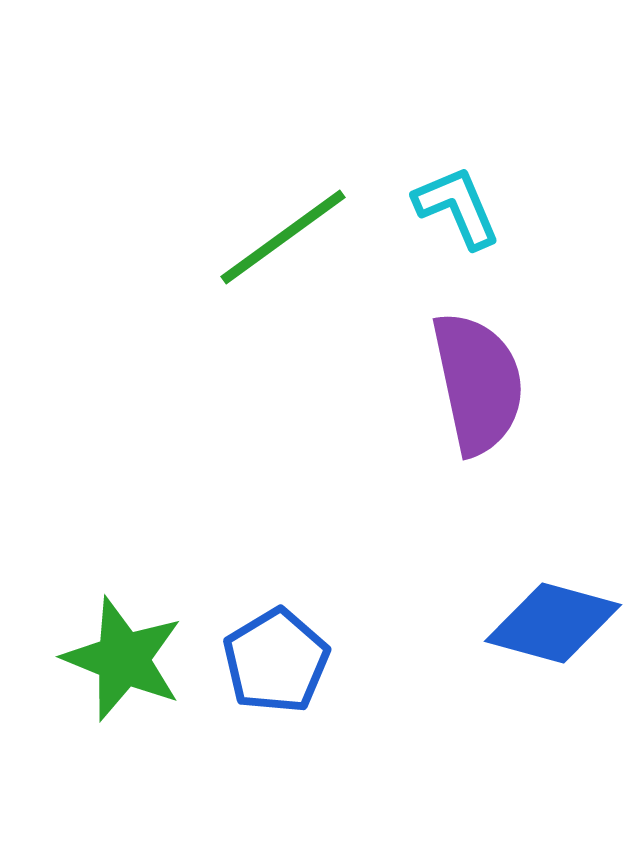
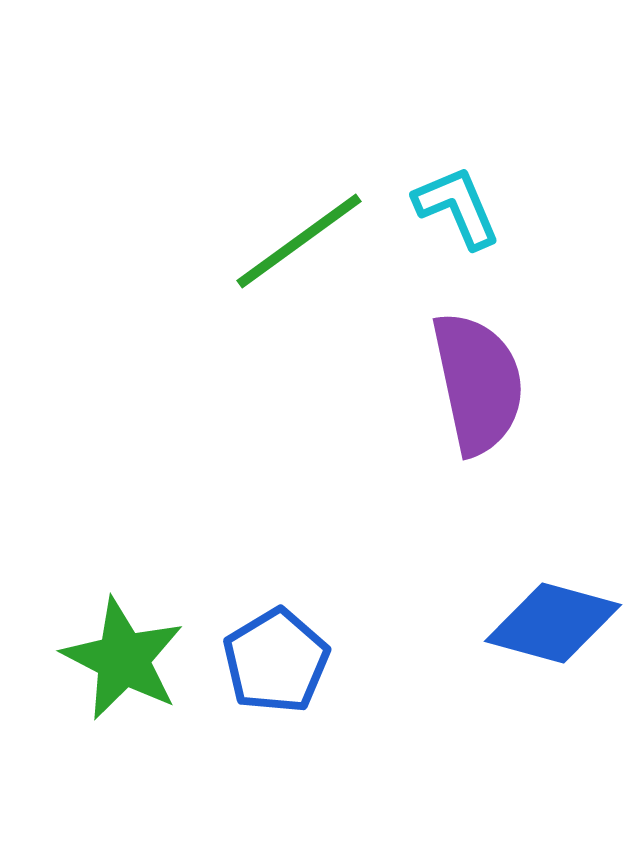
green line: moved 16 px right, 4 px down
green star: rotated 5 degrees clockwise
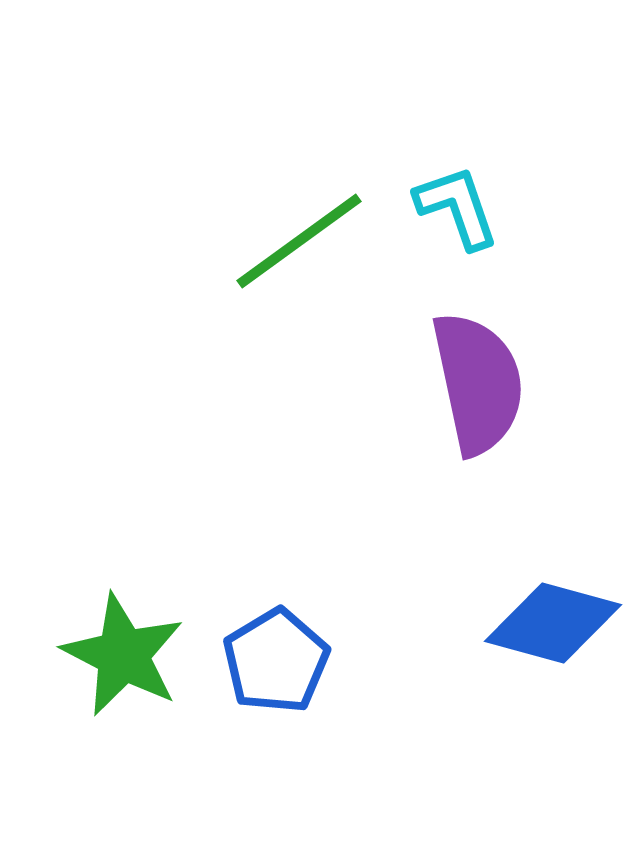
cyan L-shape: rotated 4 degrees clockwise
green star: moved 4 px up
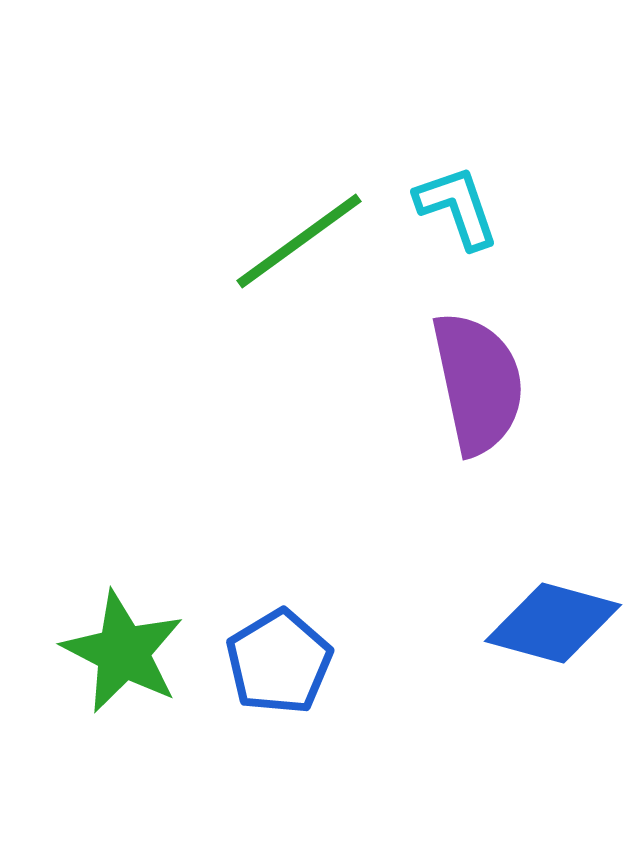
green star: moved 3 px up
blue pentagon: moved 3 px right, 1 px down
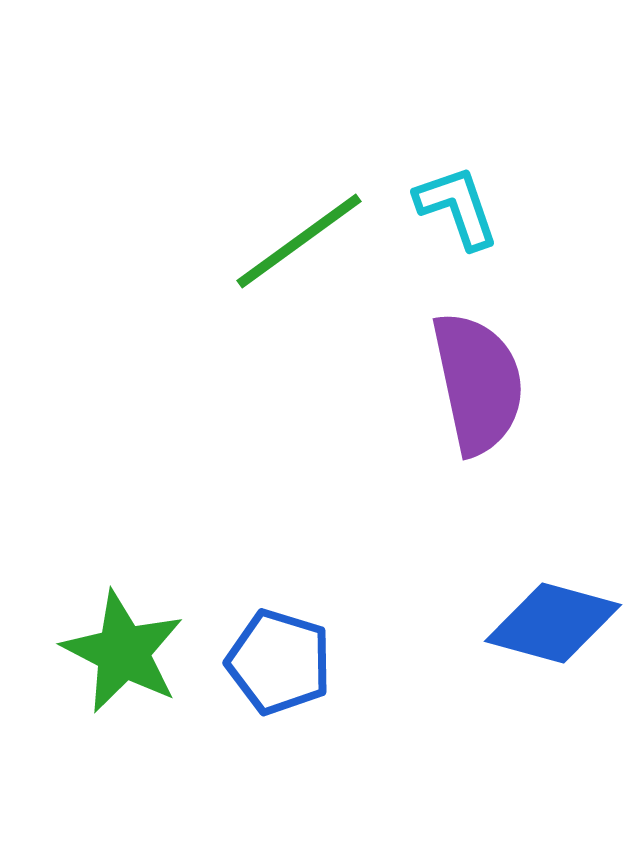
blue pentagon: rotated 24 degrees counterclockwise
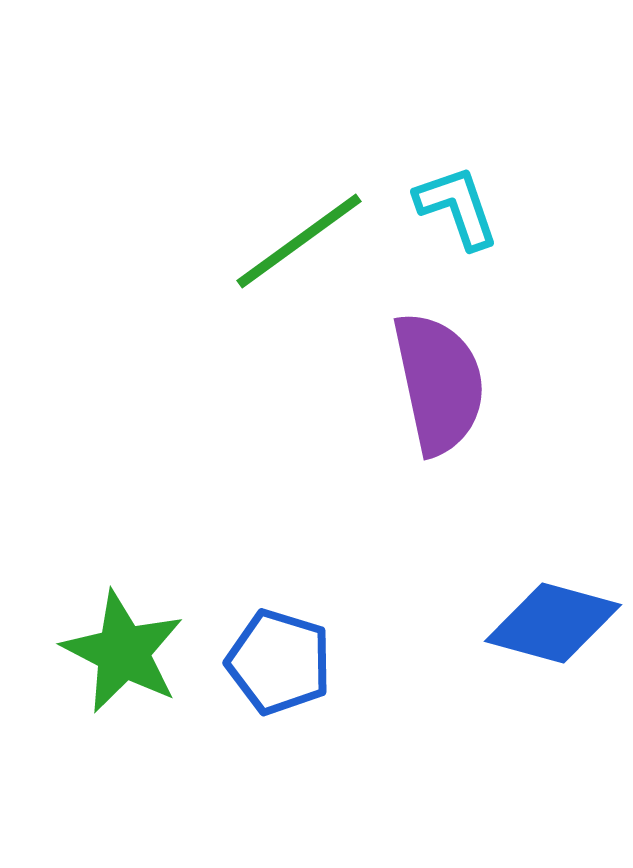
purple semicircle: moved 39 px left
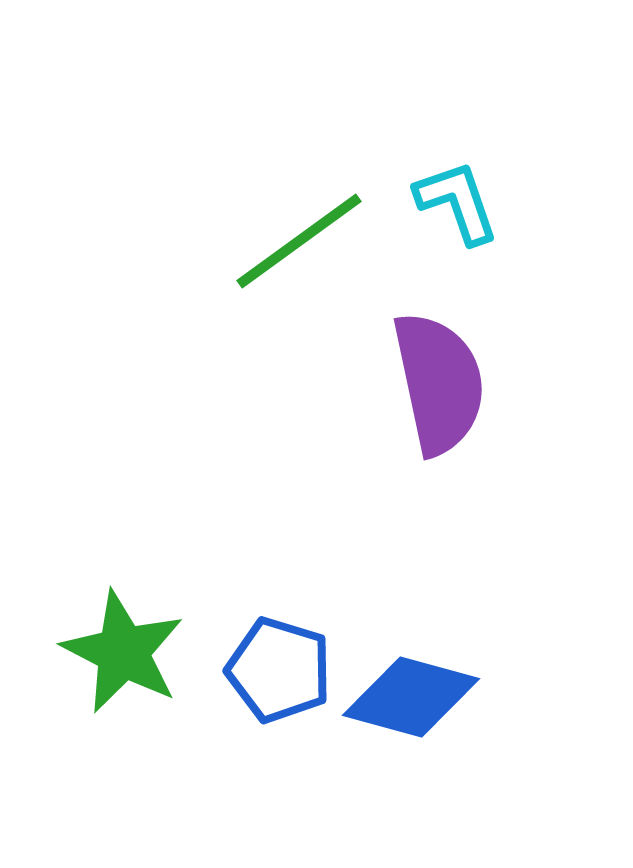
cyan L-shape: moved 5 px up
blue diamond: moved 142 px left, 74 px down
blue pentagon: moved 8 px down
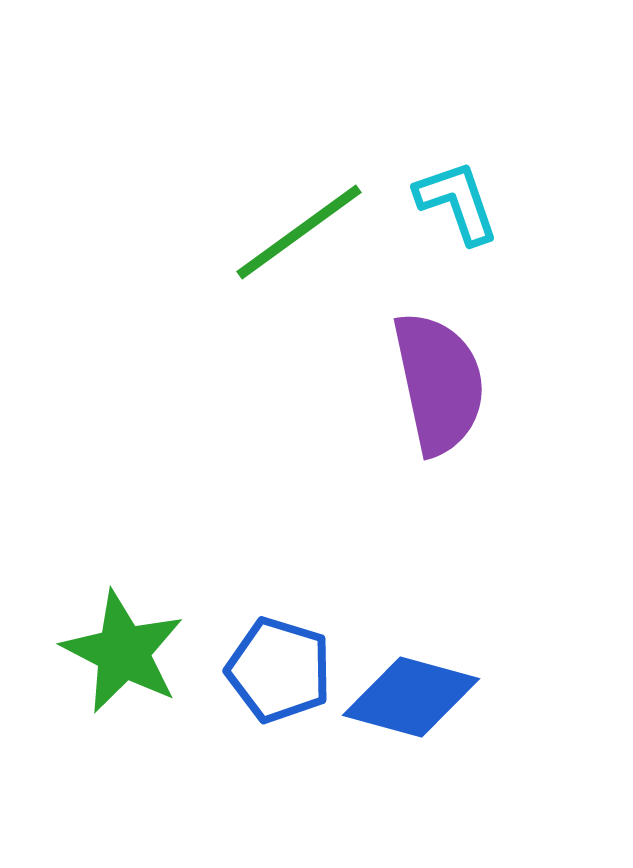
green line: moved 9 px up
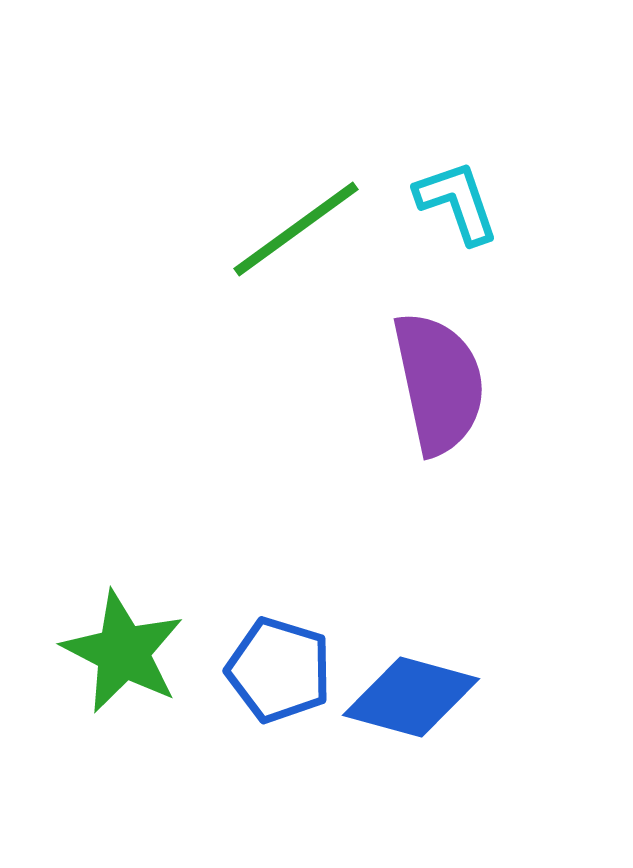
green line: moved 3 px left, 3 px up
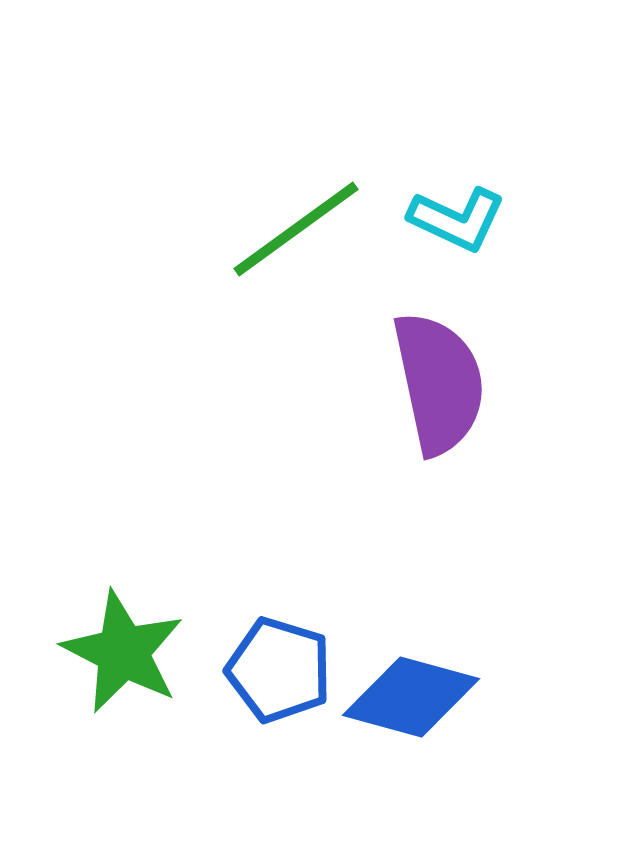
cyan L-shape: moved 17 px down; rotated 134 degrees clockwise
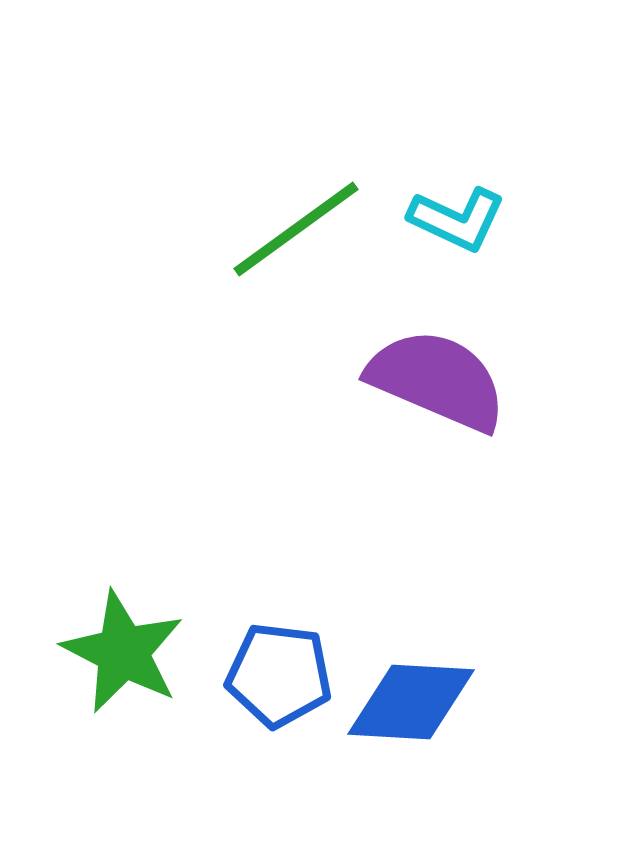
purple semicircle: moved 2 px left, 3 px up; rotated 55 degrees counterclockwise
blue pentagon: moved 5 px down; rotated 10 degrees counterclockwise
blue diamond: moved 5 px down; rotated 12 degrees counterclockwise
